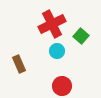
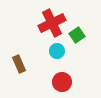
red cross: moved 1 px up
green square: moved 4 px left, 1 px up; rotated 14 degrees clockwise
red circle: moved 4 px up
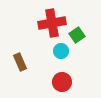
red cross: rotated 16 degrees clockwise
cyan circle: moved 4 px right
brown rectangle: moved 1 px right, 2 px up
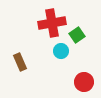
red circle: moved 22 px right
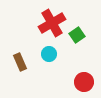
red cross: rotated 20 degrees counterclockwise
cyan circle: moved 12 px left, 3 px down
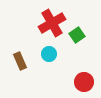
brown rectangle: moved 1 px up
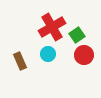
red cross: moved 4 px down
cyan circle: moved 1 px left
red circle: moved 27 px up
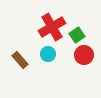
brown rectangle: moved 1 px up; rotated 18 degrees counterclockwise
